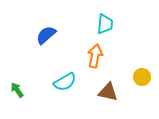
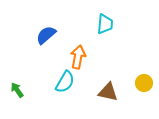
orange arrow: moved 17 px left, 1 px down
yellow circle: moved 2 px right, 6 px down
cyan semicircle: rotated 30 degrees counterclockwise
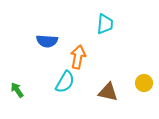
blue semicircle: moved 1 px right, 6 px down; rotated 135 degrees counterclockwise
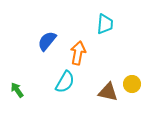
blue semicircle: rotated 125 degrees clockwise
orange arrow: moved 4 px up
yellow circle: moved 12 px left, 1 px down
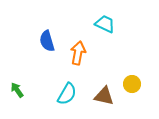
cyan trapezoid: rotated 70 degrees counterclockwise
blue semicircle: rotated 55 degrees counterclockwise
cyan semicircle: moved 2 px right, 12 px down
brown triangle: moved 4 px left, 4 px down
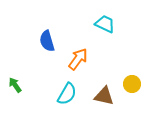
orange arrow: moved 6 px down; rotated 25 degrees clockwise
green arrow: moved 2 px left, 5 px up
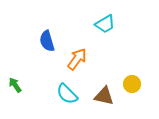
cyan trapezoid: rotated 125 degrees clockwise
orange arrow: moved 1 px left
cyan semicircle: rotated 105 degrees clockwise
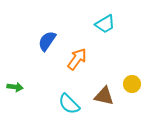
blue semicircle: rotated 50 degrees clockwise
green arrow: moved 2 px down; rotated 133 degrees clockwise
cyan semicircle: moved 2 px right, 10 px down
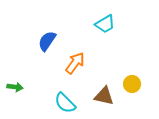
orange arrow: moved 2 px left, 4 px down
cyan semicircle: moved 4 px left, 1 px up
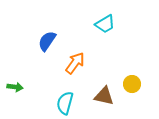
cyan semicircle: rotated 60 degrees clockwise
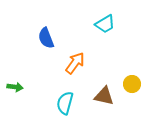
blue semicircle: moved 1 px left, 3 px up; rotated 55 degrees counterclockwise
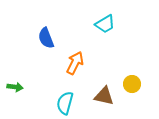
orange arrow: rotated 10 degrees counterclockwise
